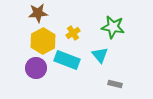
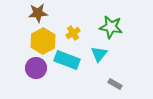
green star: moved 2 px left
cyan triangle: moved 1 px left, 1 px up; rotated 18 degrees clockwise
gray rectangle: rotated 16 degrees clockwise
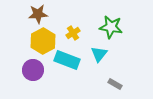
brown star: moved 1 px down
purple circle: moved 3 px left, 2 px down
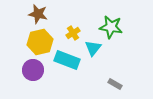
brown star: rotated 18 degrees clockwise
yellow hexagon: moved 3 px left, 1 px down; rotated 15 degrees clockwise
cyan triangle: moved 6 px left, 6 px up
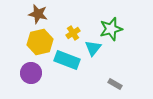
green star: moved 2 px down; rotated 25 degrees counterclockwise
purple circle: moved 2 px left, 3 px down
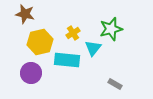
brown star: moved 13 px left
cyan rectangle: rotated 15 degrees counterclockwise
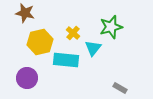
brown star: moved 1 px up
green star: moved 2 px up
yellow cross: rotated 16 degrees counterclockwise
cyan rectangle: moved 1 px left
purple circle: moved 4 px left, 5 px down
gray rectangle: moved 5 px right, 4 px down
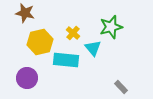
cyan triangle: rotated 18 degrees counterclockwise
gray rectangle: moved 1 px right, 1 px up; rotated 16 degrees clockwise
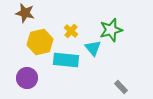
green star: moved 3 px down
yellow cross: moved 2 px left, 2 px up
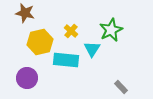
green star: rotated 10 degrees counterclockwise
cyan triangle: moved 1 px left, 1 px down; rotated 12 degrees clockwise
